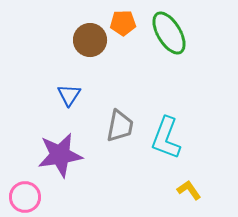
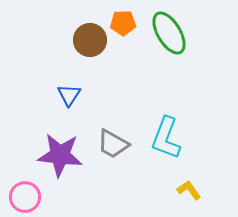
gray trapezoid: moved 7 px left, 18 px down; rotated 108 degrees clockwise
purple star: rotated 15 degrees clockwise
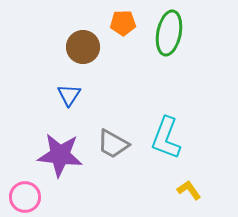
green ellipse: rotated 42 degrees clockwise
brown circle: moved 7 px left, 7 px down
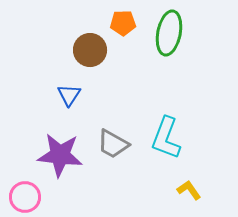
brown circle: moved 7 px right, 3 px down
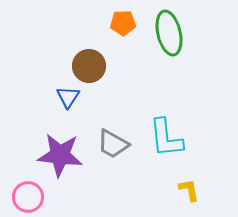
green ellipse: rotated 24 degrees counterclockwise
brown circle: moved 1 px left, 16 px down
blue triangle: moved 1 px left, 2 px down
cyan L-shape: rotated 27 degrees counterclockwise
yellow L-shape: rotated 25 degrees clockwise
pink circle: moved 3 px right
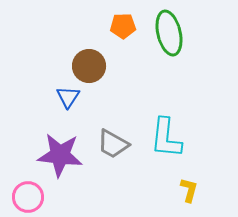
orange pentagon: moved 3 px down
cyan L-shape: rotated 12 degrees clockwise
yellow L-shape: rotated 25 degrees clockwise
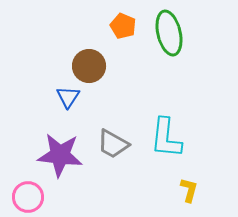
orange pentagon: rotated 25 degrees clockwise
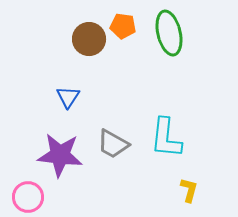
orange pentagon: rotated 15 degrees counterclockwise
brown circle: moved 27 px up
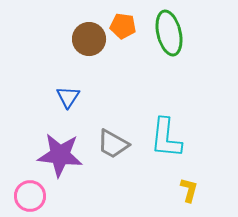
pink circle: moved 2 px right, 1 px up
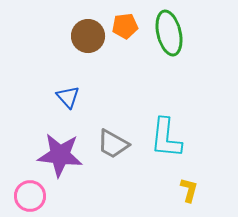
orange pentagon: moved 2 px right; rotated 15 degrees counterclockwise
brown circle: moved 1 px left, 3 px up
blue triangle: rotated 15 degrees counterclockwise
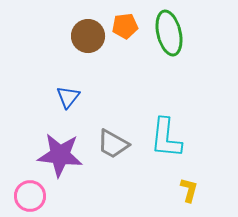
blue triangle: rotated 20 degrees clockwise
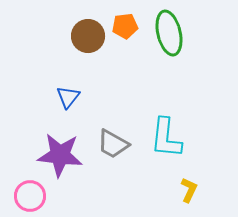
yellow L-shape: rotated 10 degrees clockwise
